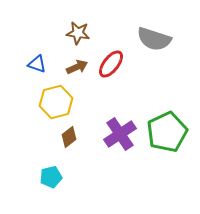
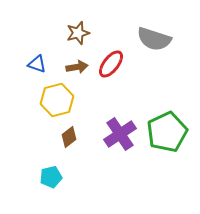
brown star: rotated 25 degrees counterclockwise
brown arrow: rotated 15 degrees clockwise
yellow hexagon: moved 1 px right, 2 px up
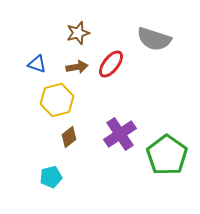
green pentagon: moved 23 px down; rotated 12 degrees counterclockwise
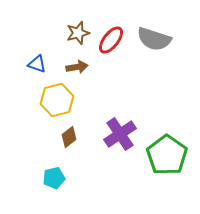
red ellipse: moved 24 px up
cyan pentagon: moved 3 px right, 1 px down
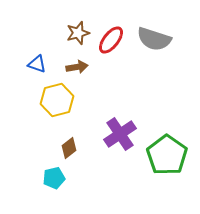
brown diamond: moved 11 px down
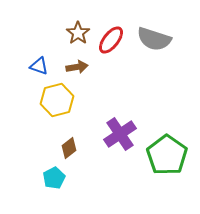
brown star: rotated 20 degrees counterclockwise
blue triangle: moved 2 px right, 2 px down
cyan pentagon: rotated 15 degrees counterclockwise
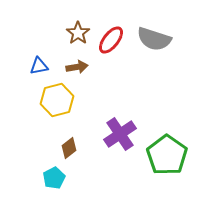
blue triangle: rotated 30 degrees counterclockwise
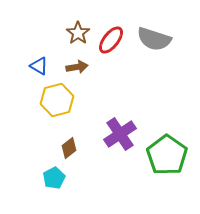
blue triangle: rotated 42 degrees clockwise
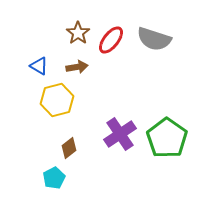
green pentagon: moved 17 px up
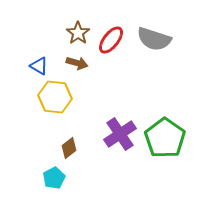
brown arrow: moved 4 px up; rotated 25 degrees clockwise
yellow hexagon: moved 2 px left, 3 px up; rotated 20 degrees clockwise
green pentagon: moved 2 px left
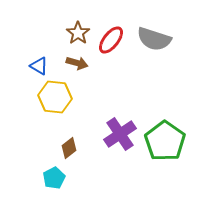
green pentagon: moved 3 px down
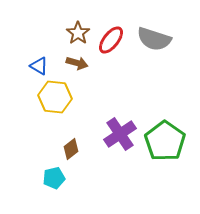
brown diamond: moved 2 px right, 1 px down
cyan pentagon: rotated 15 degrees clockwise
